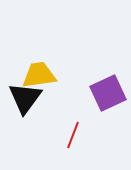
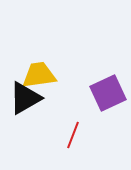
black triangle: rotated 24 degrees clockwise
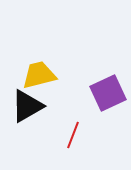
yellow trapezoid: rotated 6 degrees counterclockwise
black triangle: moved 2 px right, 8 px down
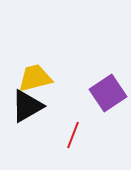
yellow trapezoid: moved 4 px left, 3 px down
purple square: rotated 9 degrees counterclockwise
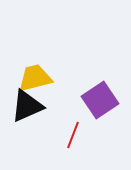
purple square: moved 8 px left, 7 px down
black triangle: rotated 6 degrees clockwise
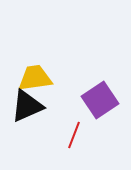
yellow trapezoid: rotated 6 degrees clockwise
red line: moved 1 px right
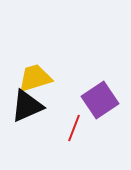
yellow trapezoid: rotated 9 degrees counterclockwise
red line: moved 7 px up
